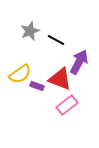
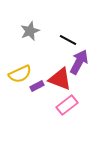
black line: moved 12 px right
yellow semicircle: rotated 10 degrees clockwise
purple rectangle: rotated 48 degrees counterclockwise
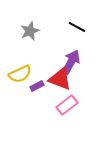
black line: moved 9 px right, 13 px up
purple arrow: moved 8 px left
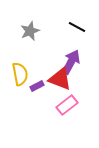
yellow semicircle: rotated 75 degrees counterclockwise
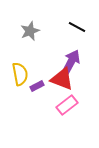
red triangle: moved 2 px right
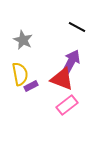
gray star: moved 7 px left, 9 px down; rotated 24 degrees counterclockwise
purple rectangle: moved 6 px left
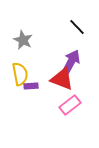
black line: rotated 18 degrees clockwise
purple rectangle: rotated 24 degrees clockwise
pink rectangle: moved 3 px right
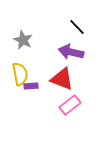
purple arrow: moved 10 px up; rotated 105 degrees counterclockwise
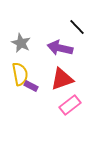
gray star: moved 2 px left, 3 px down
purple arrow: moved 11 px left, 4 px up
red triangle: rotated 40 degrees counterclockwise
purple rectangle: rotated 32 degrees clockwise
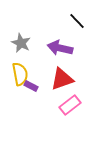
black line: moved 6 px up
